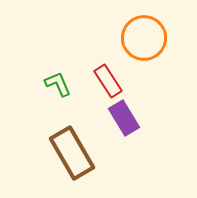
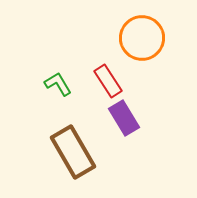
orange circle: moved 2 px left
green L-shape: rotated 8 degrees counterclockwise
brown rectangle: moved 1 px right, 1 px up
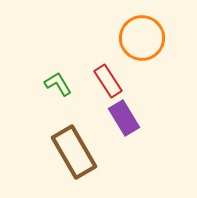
brown rectangle: moved 1 px right
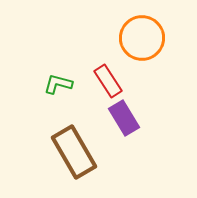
green L-shape: rotated 44 degrees counterclockwise
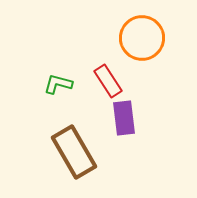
purple rectangle: rotated 24 degrees clockwise
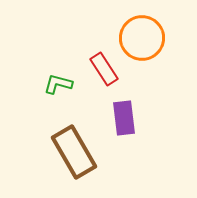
red rectangle: moved 4 px left, 12 px up
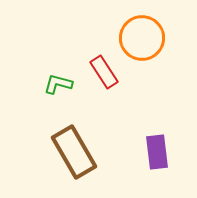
red rectangle: moved 3 px down
purple rectangle: moved 33 px right, 34 px down
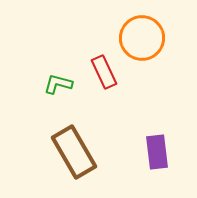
red rectangle: rotated 8 degrees clockwise
